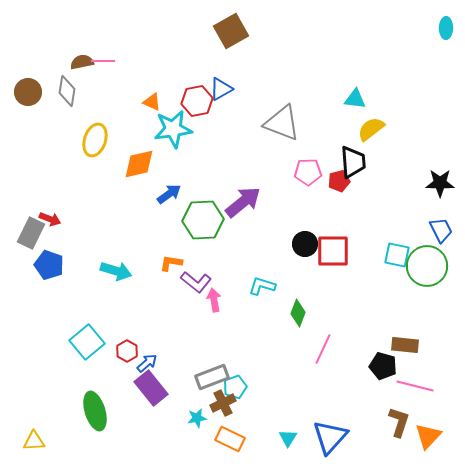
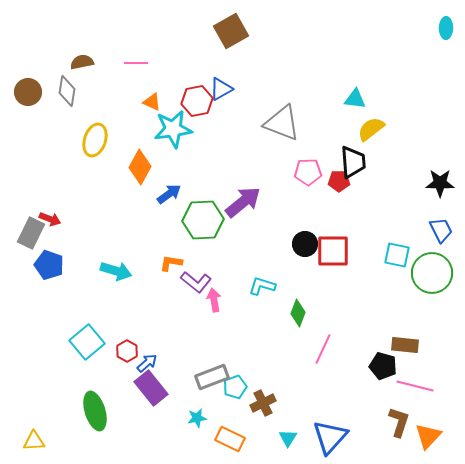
pink line at (103, 61): moved 33 px right, 2 px down
orange diamond at (139, 164): moved 1 px right, 3 px down; rotated 48 degrees counterclockwise
red pentagon at (339, 181): rotated 15 degrees clockwise
green circle at (427, 266): moved 5 px right, 7 px down
brown cross at (223, 403): moved 40 px right
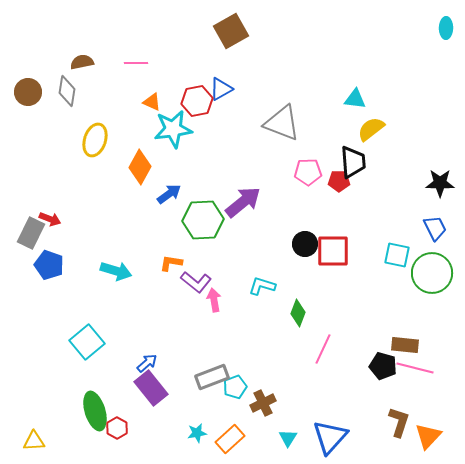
blue trapezoid at (441, 230): moved 6 px left, 2 px up
red hexagon at (127, 351): moved 10 px left, 77 px down
pink line at (415, 386): moved 18 px up
cyan star at (197, 418): moved 15 px down
orange rectangle at (230, 439): rotated 68 degrees counterclockwise
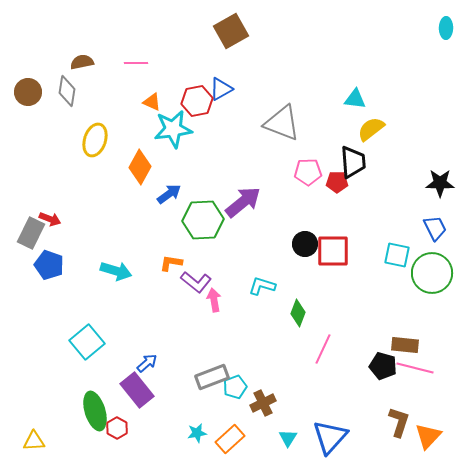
red pentagon at (339, 181): moved 2 px left, 1 px down
purple rectangle at (151, 388): moved 14 px left, 2 px down
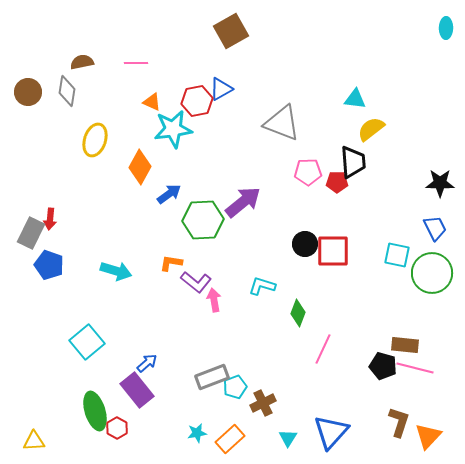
red arrow at (50, 219): rotated 75 degrees clockwise
blue triangle at (330, 437): moved 1 px right, 5 px up
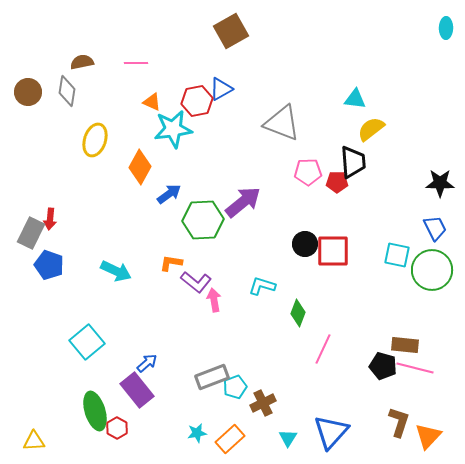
cyan arrow at (116, 271): rotated 8 degrees clockwise
green circle at (432, 273): moved 3 px up
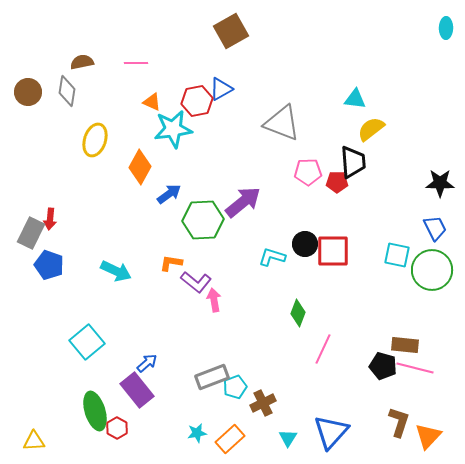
cyan L-shape at (262, 286): moved 10 px right, 29 px up
